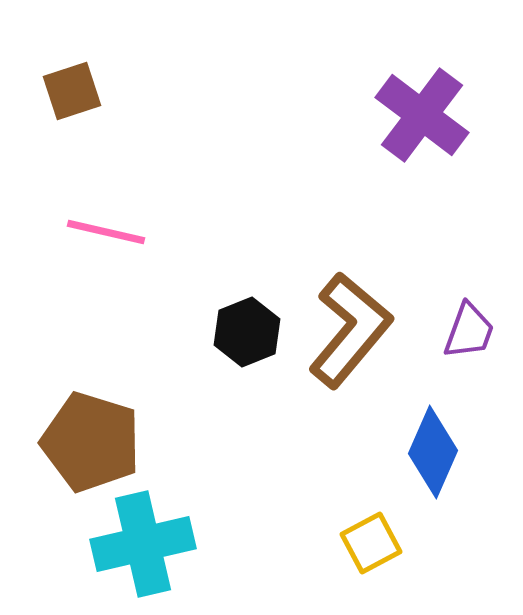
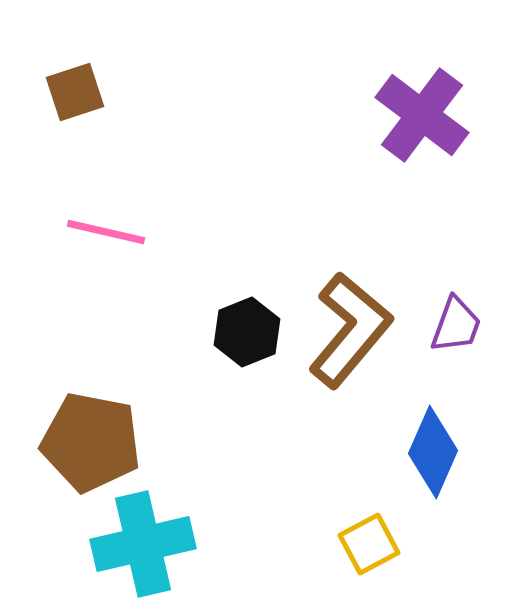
brown square: moved 3 px right, 1 px down
purple trapezoid: moved 13 px left, 6 px up
brown pentagon: rotated 6 degrees counterclockwise
yellow square: moved 2 px left, 1 px down
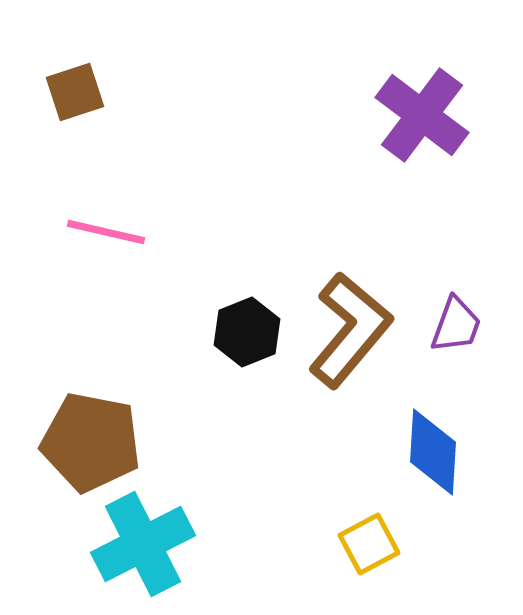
blue diamond: rotated 20 degrees counterclockwise
cyan cross: rotated 14 degrees counterclockwise
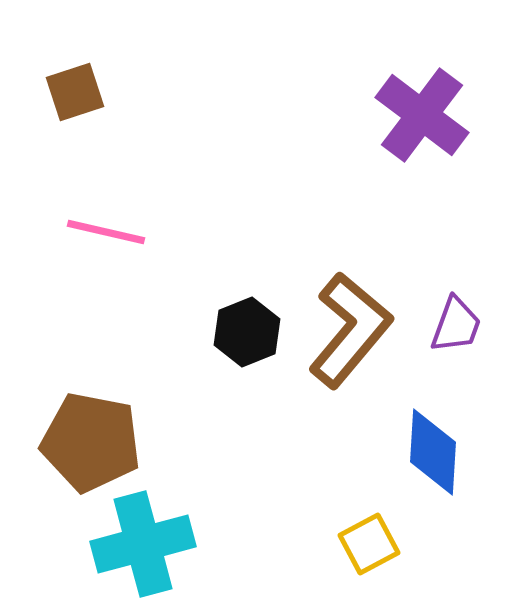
cyan cross: rotated 12 degrees clockwise
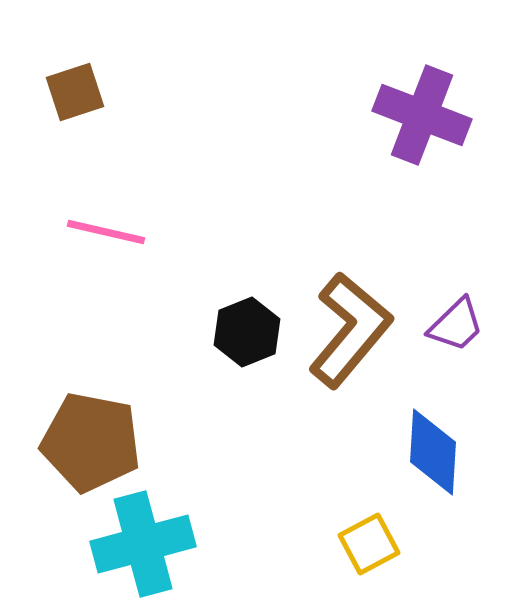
purple cross: rotated 16 degrees counterclockwise
purple trapezoid: rotated 26 degrees clockwise
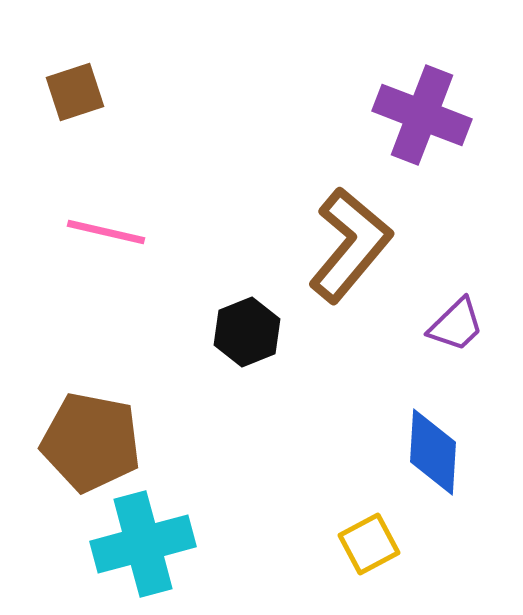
brown L-shape: moved 85 px up
